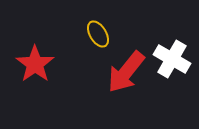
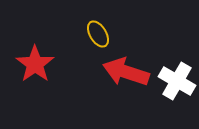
white cross: moved 5 px right, 22 px down
red arrow: rotated 69 degrees clockwise
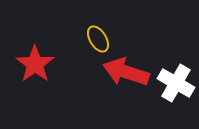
yellow ellipse: moved 5 px down
white cross: moved 1 px left, 2 px down
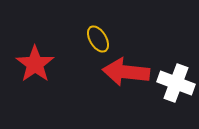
red arrow: rotated 12 degrees counterclockwise
white cross: rotated 9 degrees counterclockwise
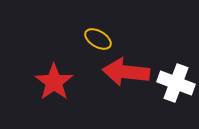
yellow ellipse: rotated 28 degrees counterclockwise
red star: moved 19 px right, 18 px down
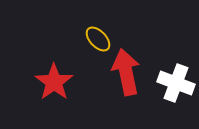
yellow ellipse: rotated 16 degrees clockwise
red arrow: rotated 72 degrees clockwise
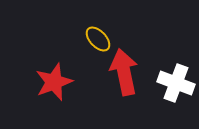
red arrow: moved 2 px left
red star: rotated 15 degrees clockwise
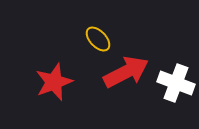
red arrow: moved 2 px right; rotated 75 degrees clockwise
